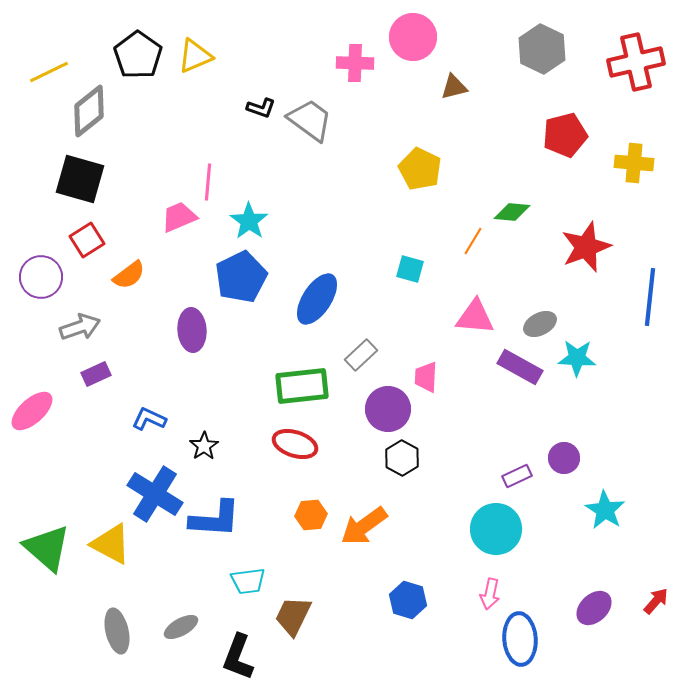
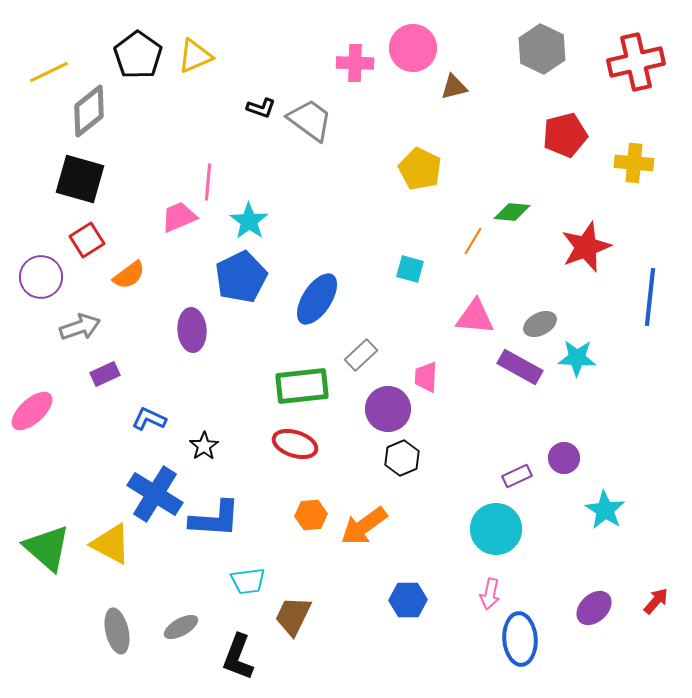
pink circle at (413, 37): moved 11 px down
purple rectangle at (96, 374): moved 9 px right
black hexagon at (402, 458): rotated 8 degrees clockwise
blue hexagon at (408, 600): rotated 18 degrees counterclockwise
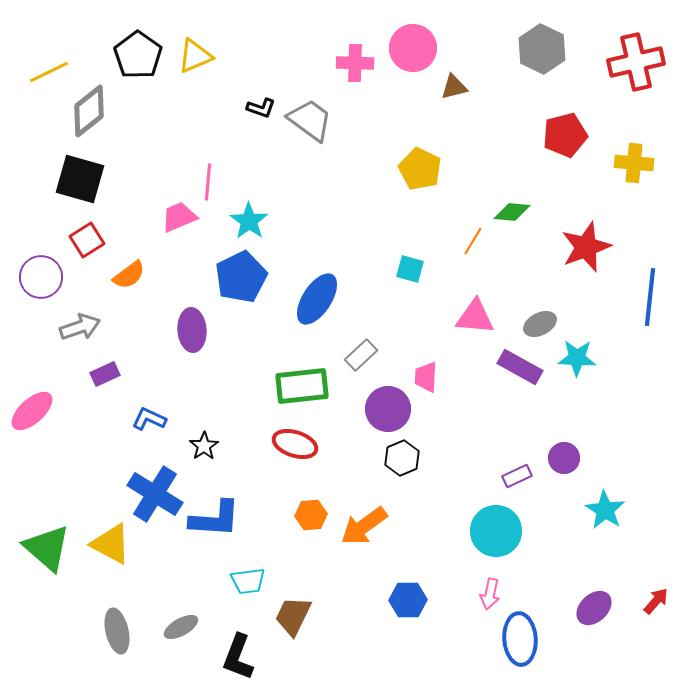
cyan circle at (496, 529): moved 2 px down
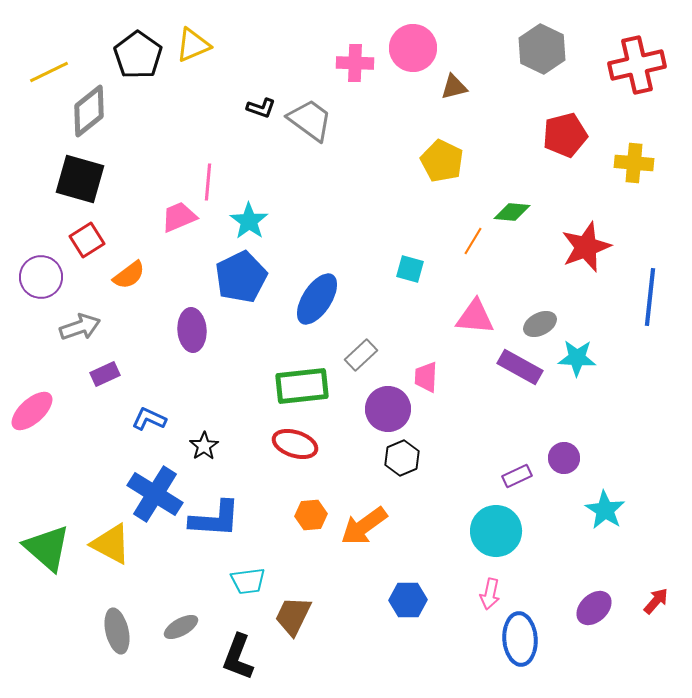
yellow triangle at (195, 56): moved 2 px left, 11 px up
red cross at (636, 62): moved 1 px right, 3 px down
yellow pentagon at (420, 169): moved 22 px right, 8 px up
